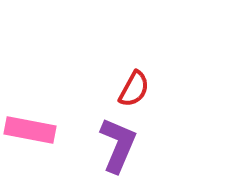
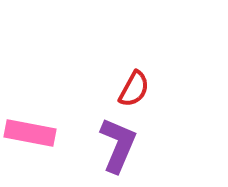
pink rectangle: moved 3 px down
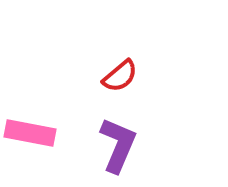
red semicircle: moved 14 px left, 13 px up; rotated 21 degrees clockwise
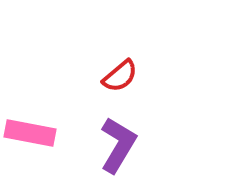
purple L-shape: rotated 8 degrees clockwise
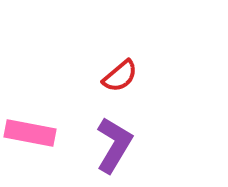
purple L-shape: moved 4 px left
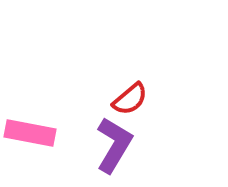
red semicircle: moved 10 px right, 23 px down
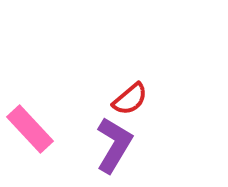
pink rectangle: moved 4 px up; rotated 36 degrees clockwise
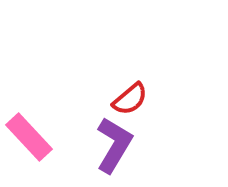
pink rectangle: moved 1 px left, 8 px down
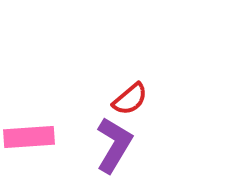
pink rectangle: rotated 51 degrees counterclockwise
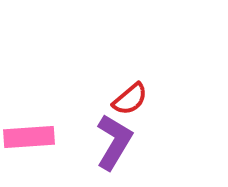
purple L-shape: moved 3 px up
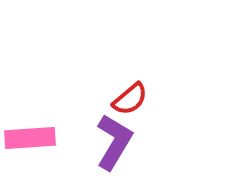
pink rectangle: moved 1 px right, 1 px down
